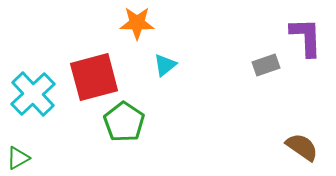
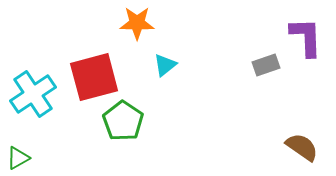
cyan cross: rotated 9 degrees clockwise
green pentagon: moved 1 px left, 1 px up
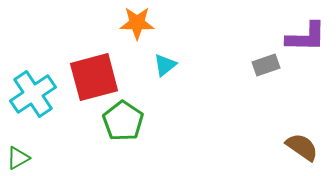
purple L-shape: rotated 93 degrees clockwise
